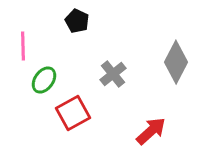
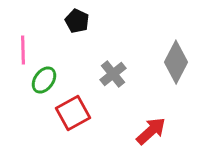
pink line: moved 4 px down
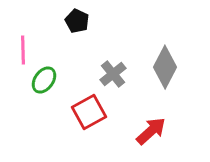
gray diamond: moved 11 px left, 5 px down
red square: moved 16 px right, 1 px up
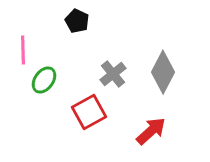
gray diamond: moved 2 px left, 5 px down
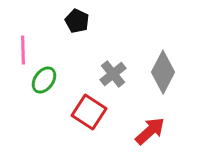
red square: rotated 28 degrees counterclockwise
red arrow: moved 1 px left
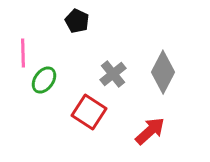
pink line: moved 3 px down
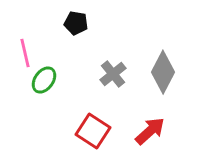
black pentagon: moved 1 px left, 2 px down; rotated 15 degrees counterclockwise
pink line: moved 2 px right; rotated 12 degrees counterclockwise
red square: moved 4 px right, 19 px down
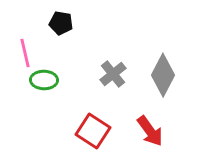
black pentagon: moved 15 px left
gray diamond: moved 3 px down
green ellipse: rotated 56 degrees clockwise
red arrow: rotated 96 degrees clockwise
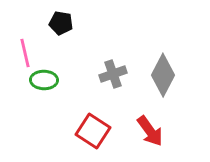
gray cross: rotated 20 degrees clockwise
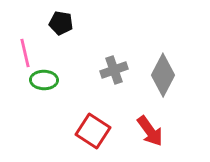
gray cross: moved 1 px right, 4 px up
